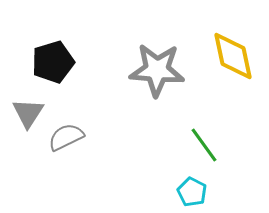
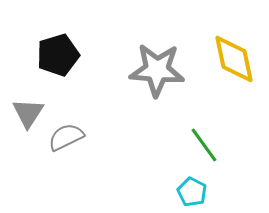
yellow diamond: moved 1 px right, 3 px down
black pentagon: moved 5 px right, 7 px up
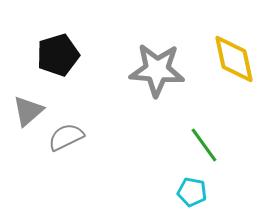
gray triangle: moved 2 px up; rotated 16 degrees clockwise
cyan pentagon: rotated 16 degrees counterclockwise
